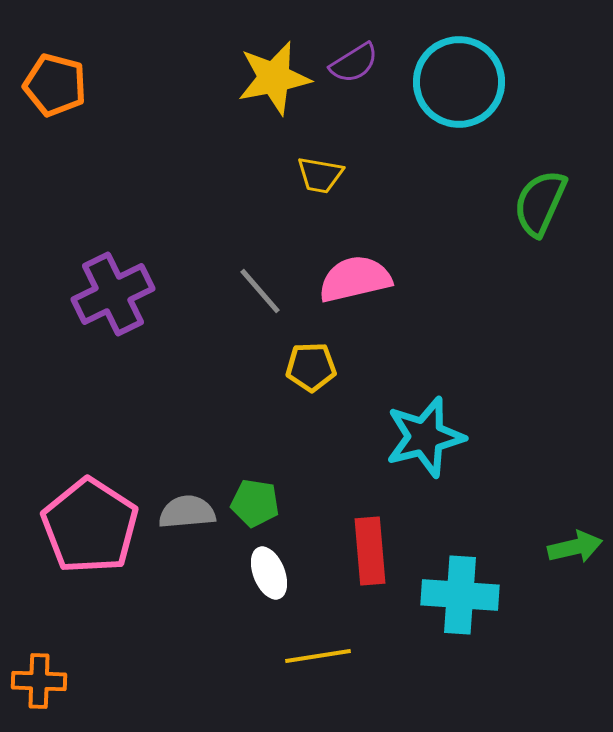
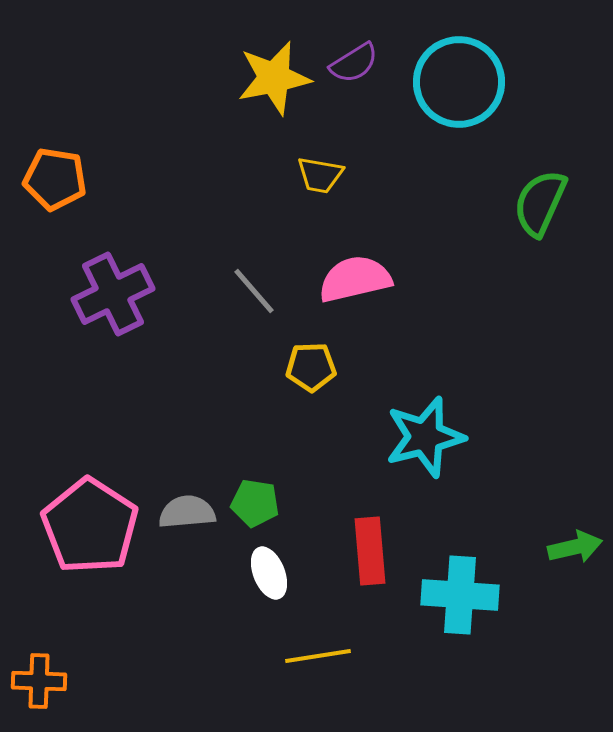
orange pentagon: moved 94 px down; rotated 6 degrees counterclockwise
gray line: moved 6 px left
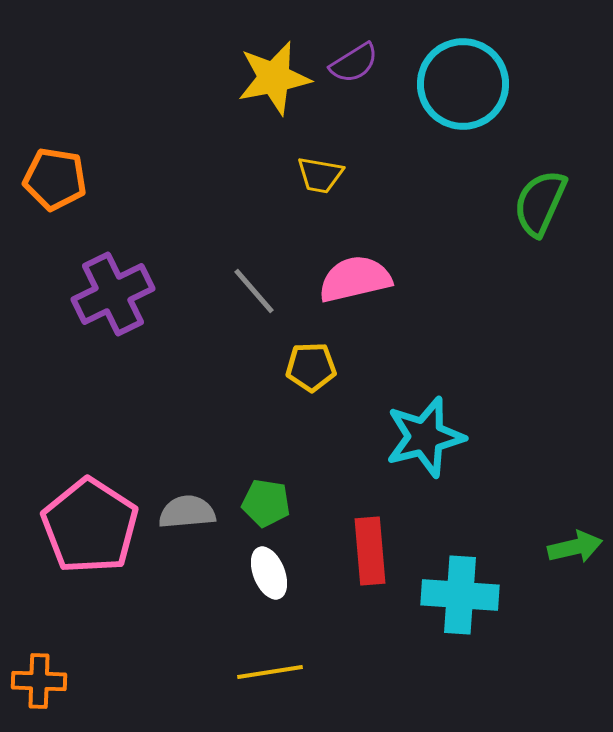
cyan circle: moved 4 px right, 2 px down
green pentagon: moved 11 px right
yellow line: moved 48 px left, 16 px down
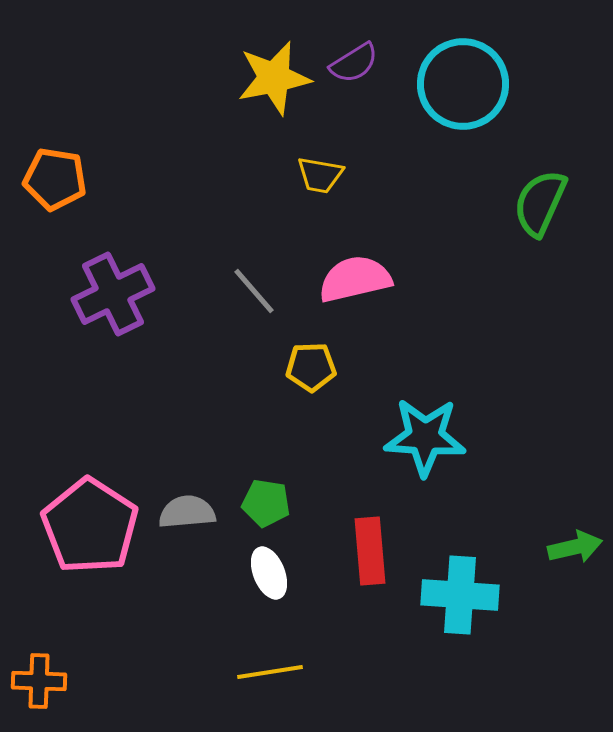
cyan star: rotated 18 degrees clockwise
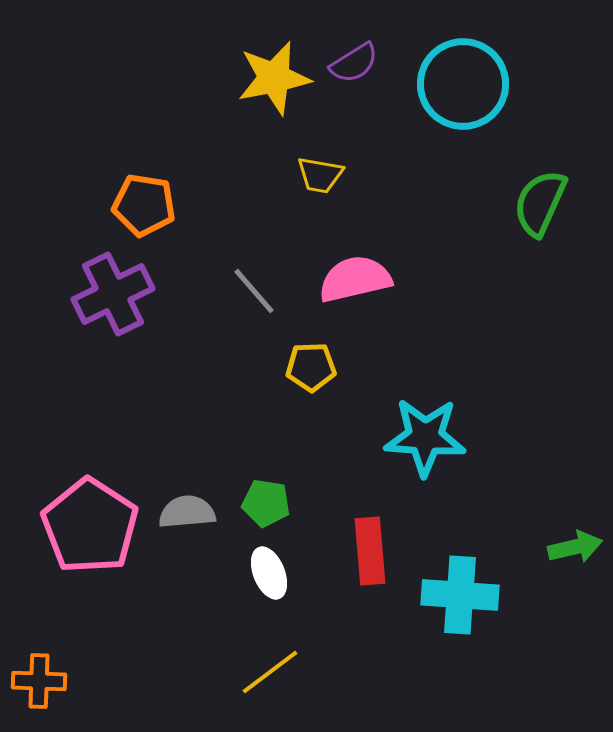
orange pentagon: moved 89 px right, 26 px down
yellow line: rotated 28 degrees counterclockwise
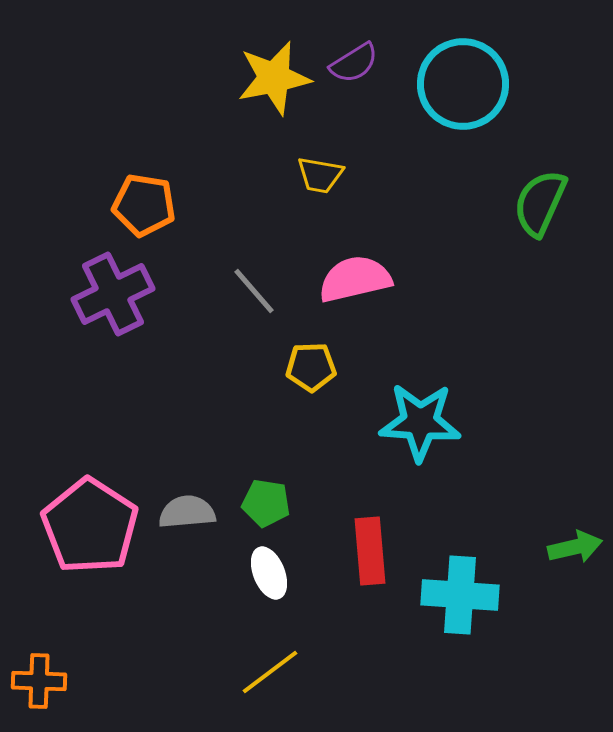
cyan star: moved 5 px left, 15 px up
